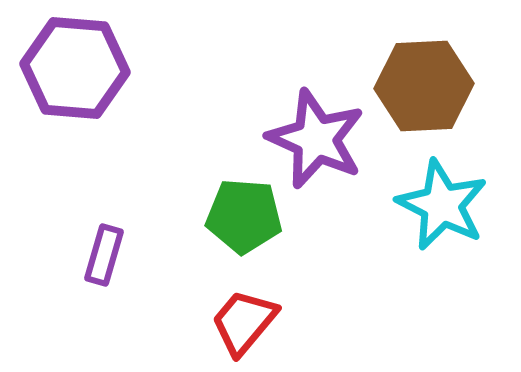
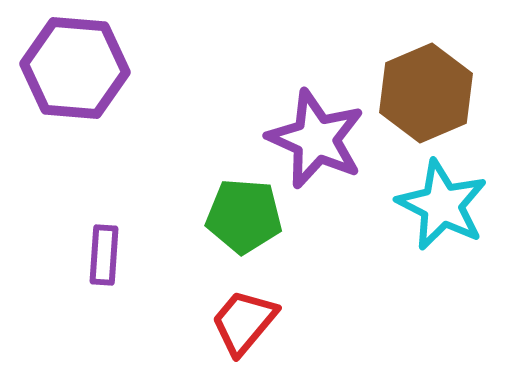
brown hexagon: moved 2 px right, 7 px down; rotated 20 degrees counterclockwise
purple rectangle: rotated 12 degrees counterclockwise
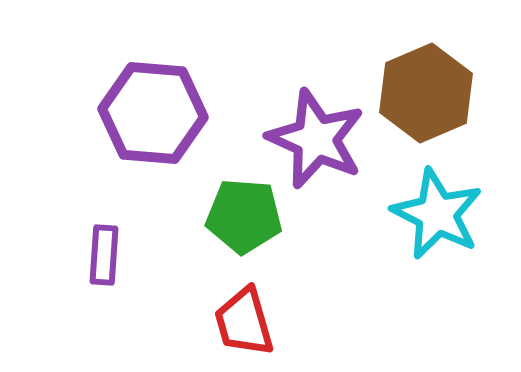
purple hexagon: moved 78 px right, 45 px down
cyan star: moved 5 px left, 9 px down
red trapezoid: rotated 56 degrees counterclockwise
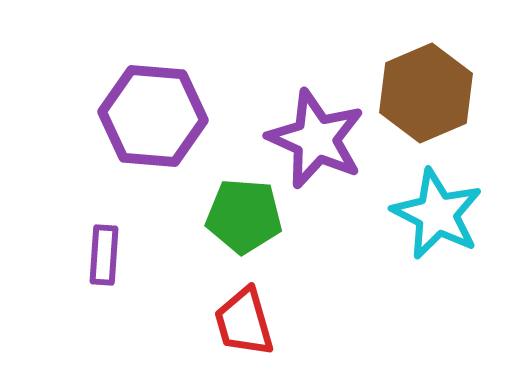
purple hexagon: moved 3 px down
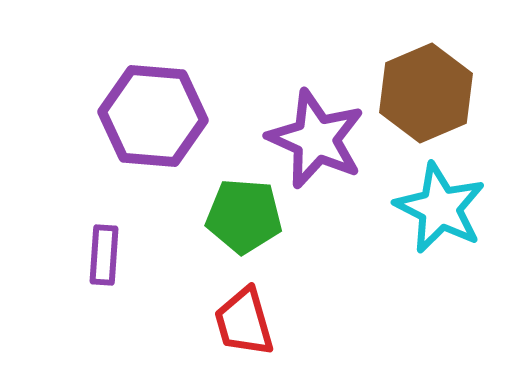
cyan star: moved 3 px right, 6 px up
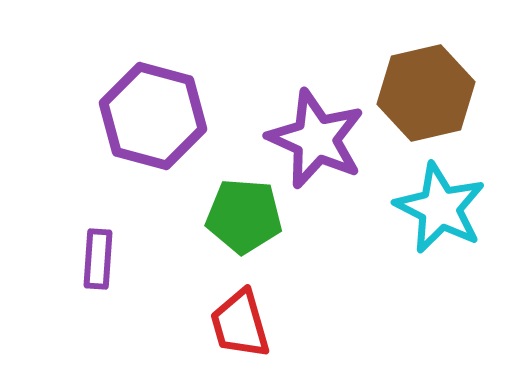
brown hexagon: rotated 10 degrees clockwise
purple hexagon: rotated 10 degrees clockwise
purple rectangle: moved 6 px left, 4 px down
red trapezoid: moved 4 px left, 2 px down
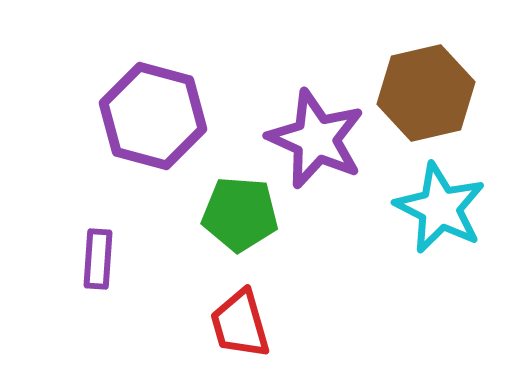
green pentagon: moved 4 px left, 2 px up
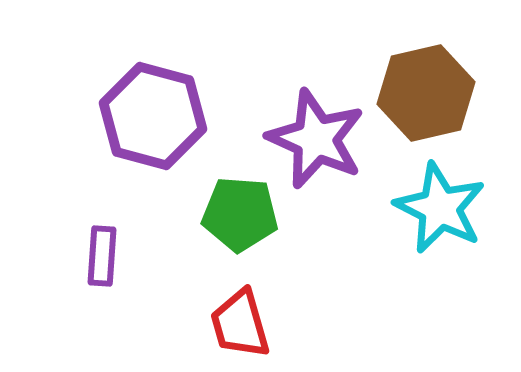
purple rectangle: moved 4 px right, 3 px up
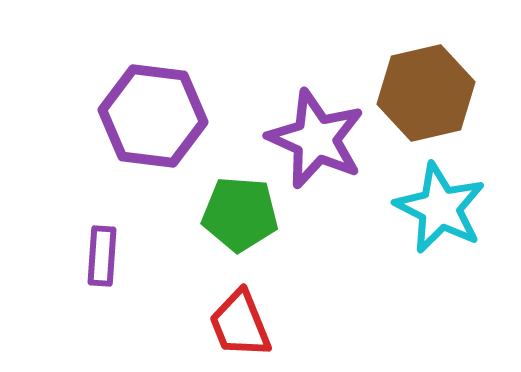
purple hexagon: rotated 8 degrees counterclockwise
red trapezoid: rotated 6 degrees counterclockwise
